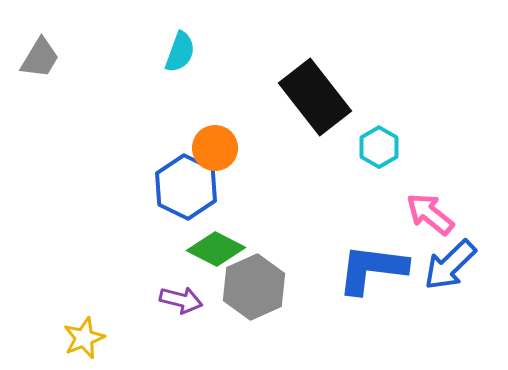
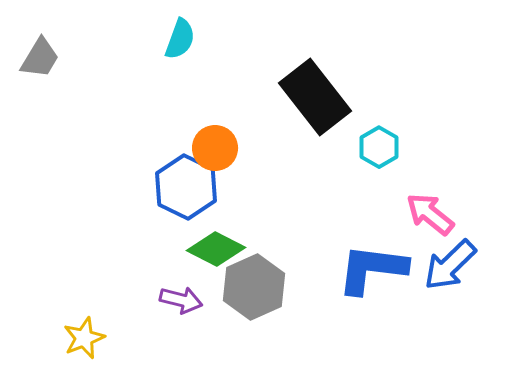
cyan semicircle: moved 13 px up
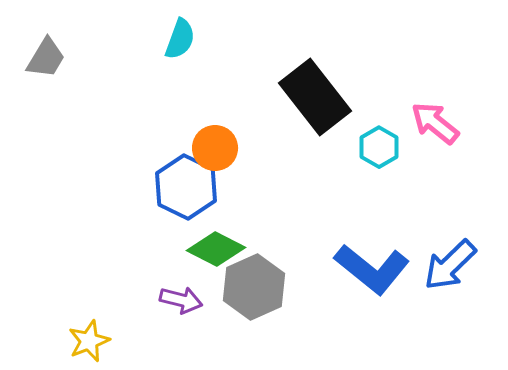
gray trapezoid: moved 6 px right
pink arrow: moved 5 px right, 91 px up
blue L-shape: rotated 148 degrees counterclockwise
yellow star: moved 5 px right, 3 px down
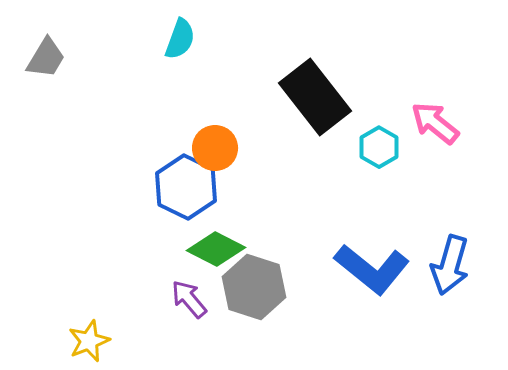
blue arrow: rotated 30 degrees counterclockwise
gray hexagon: rotated 18 degrees counterclockwise
purple arrow: moved 8 px right, 1 px up; rotated 144 degrees counterclockwise
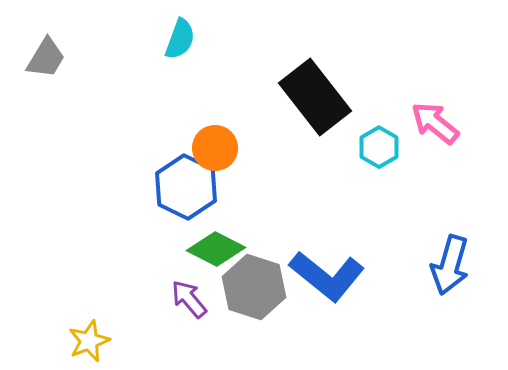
blue L-shape: moved 45 px left, 7 px down
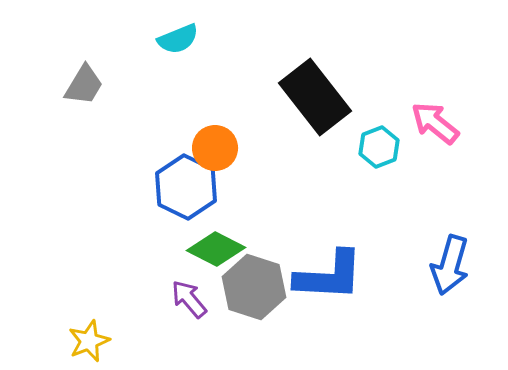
cyan semicircle: moved 2 px left; rotated 48 degrees clockwise
gray trapezoid: moved 38 px right, 27 px down
cyan hexagon: rotated 9 degrees clockwise
blue L-shape: moved 2 px right; rotated 36 degrees counterclockwise
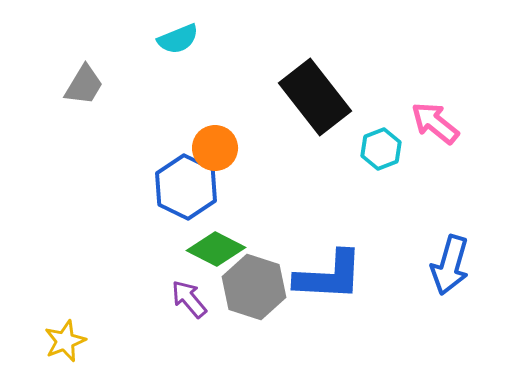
cyan hexagon: moved 2 px right, 2 px down
yellow star: moved 24 px left
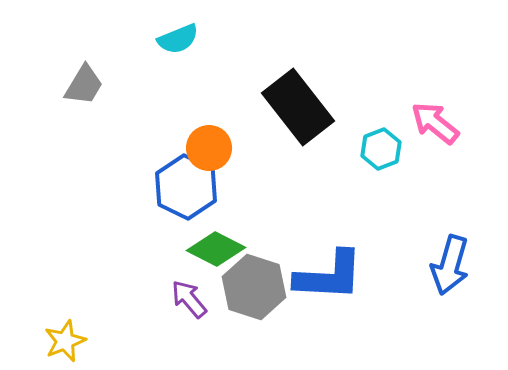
black rectangle: moved 17 px left, 10 px down
orange circle: moved 6 px left
